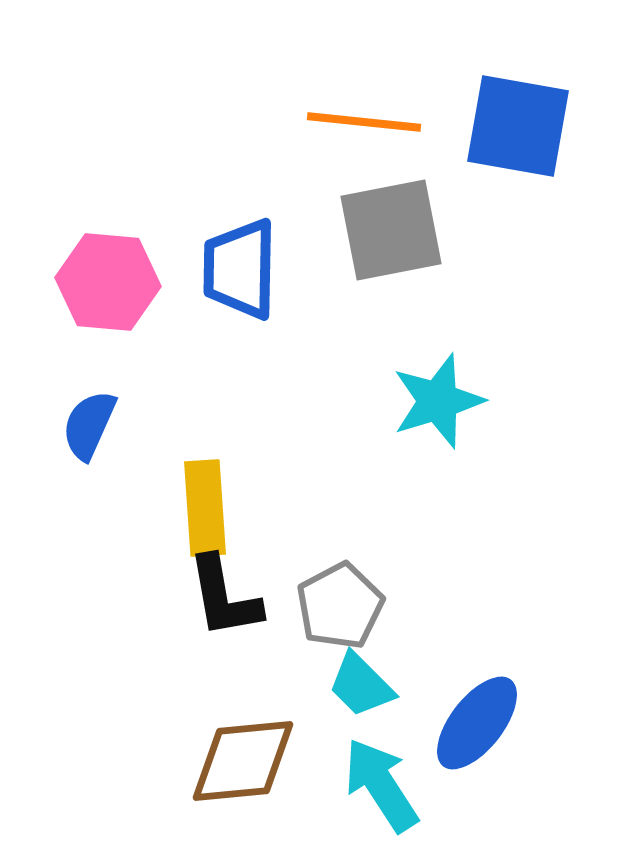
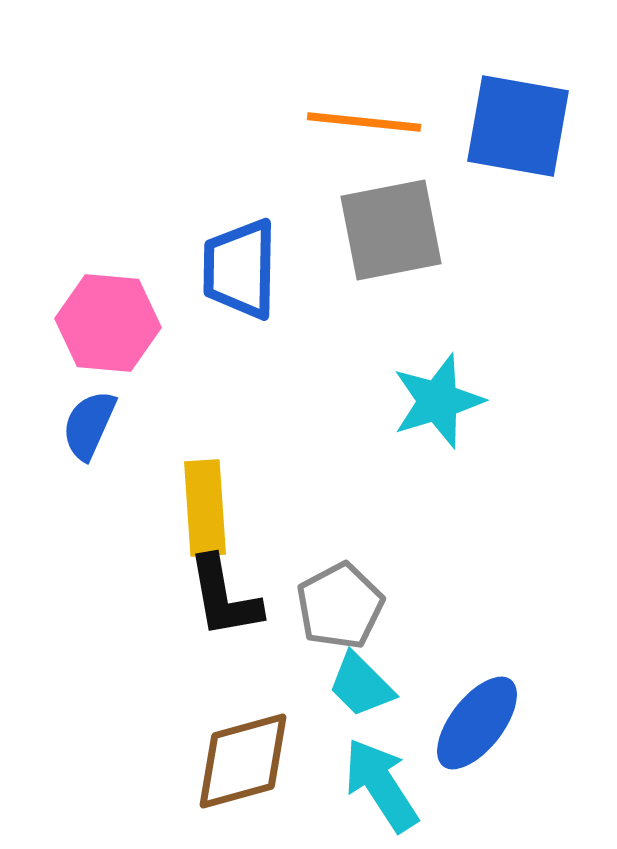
pink hexagon: moved 41 px down
brown diamond: rotated 10 degrees counterclockwise
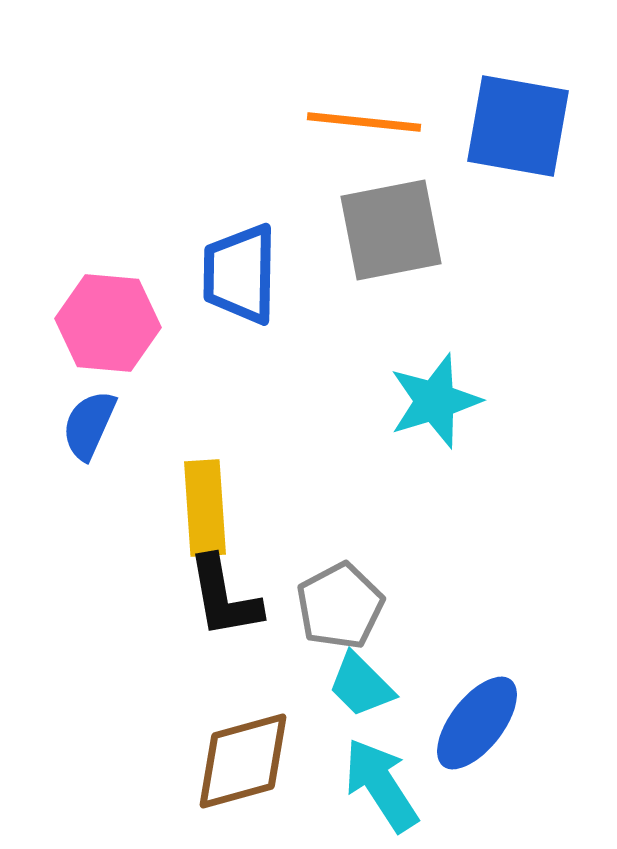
blue trapezoid: moved 5 px down
cyan star: moved 3 px left
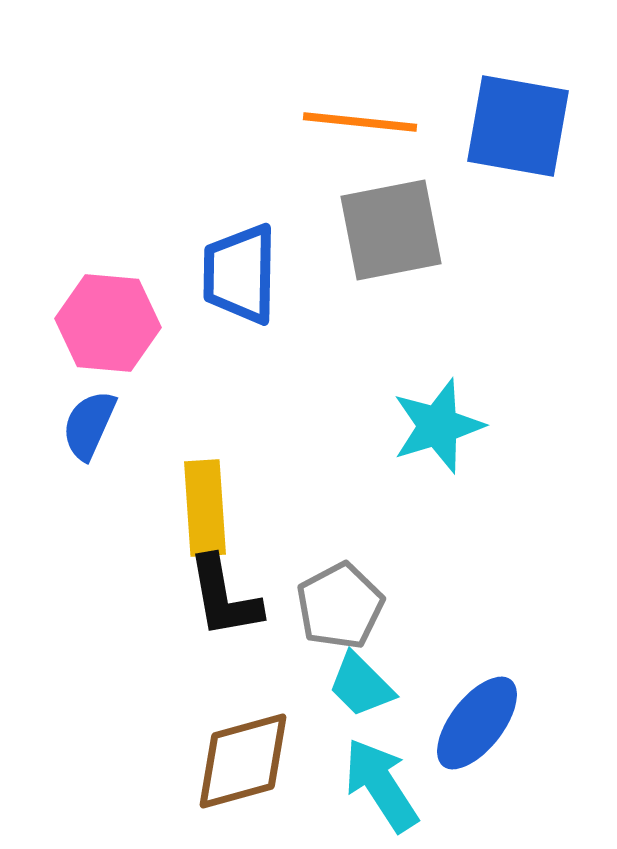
orange line: moved 4 px left
cyan star: moved 3 px right, 25 px down
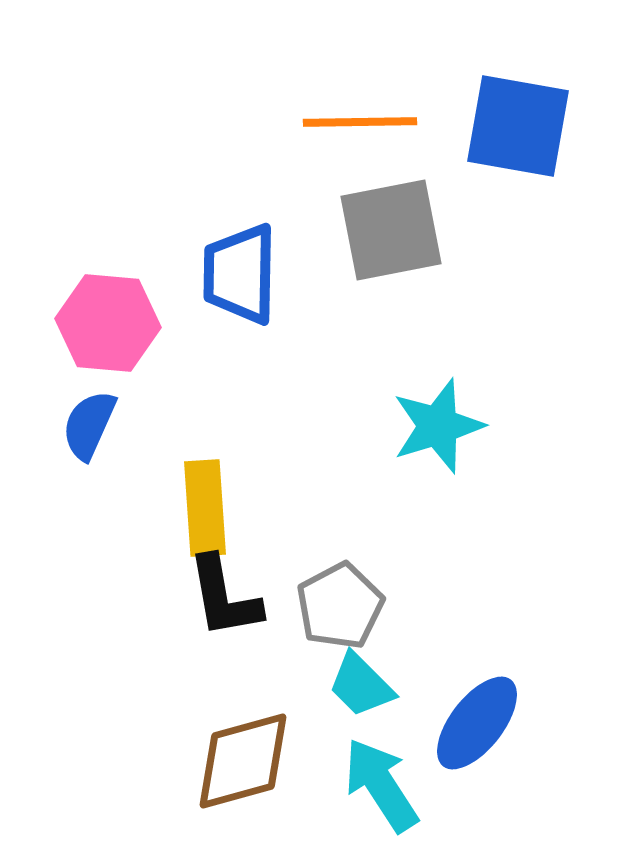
orange line: rotated 7 degrees counterclockwise
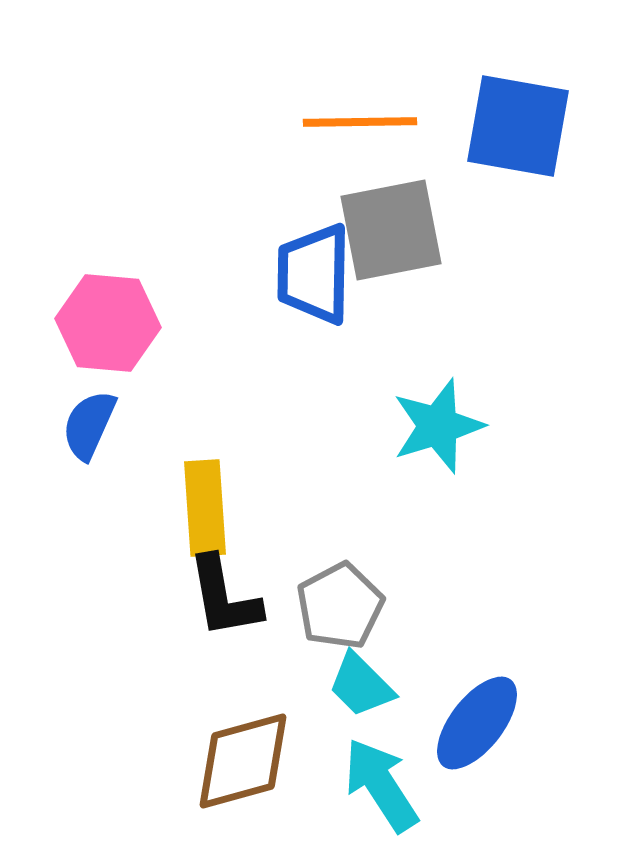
blue trapezoid: moved 74 px right
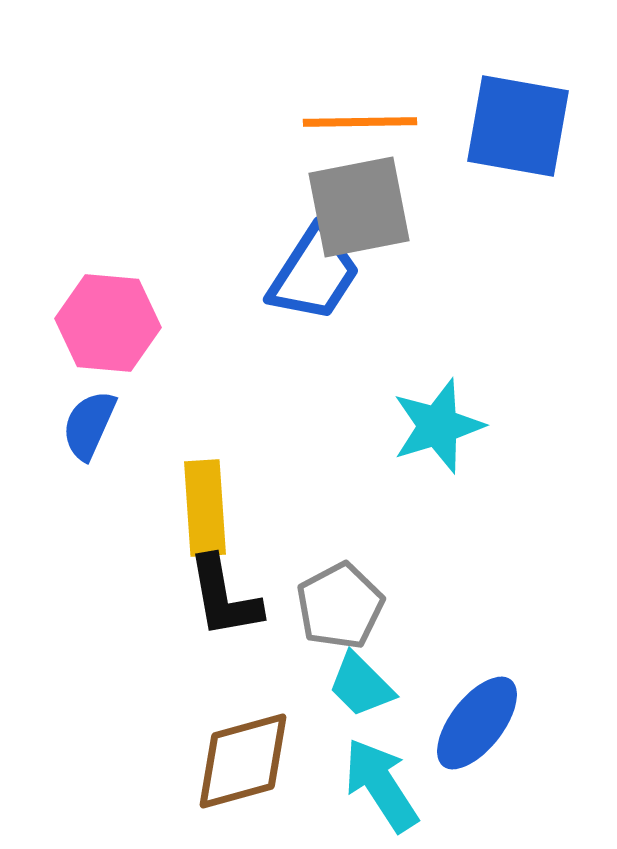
gray square: moved 32 px left, 23 px up
blue trapezoid: rotated 148 degrees counterclockwise
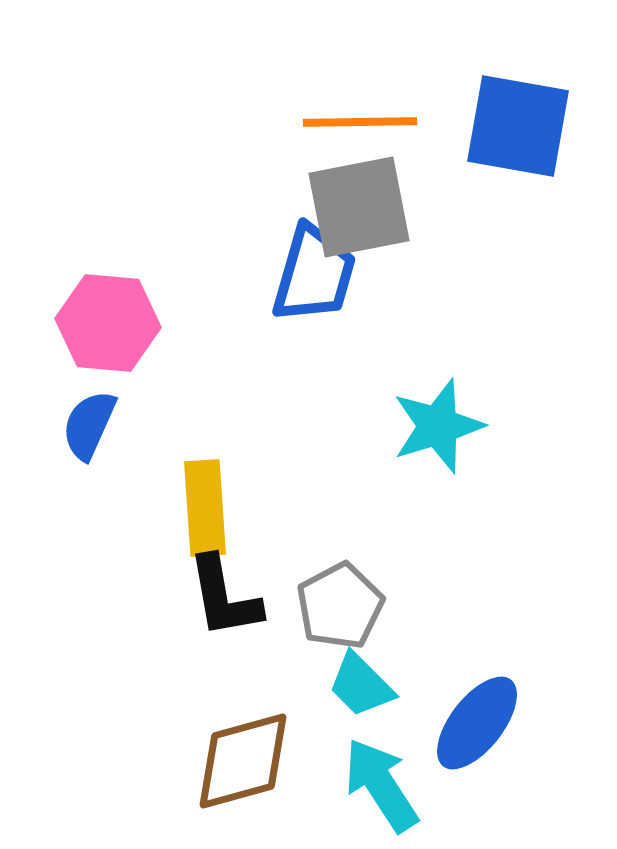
blue trapezoid: rotated 17 degrees counterclockwise
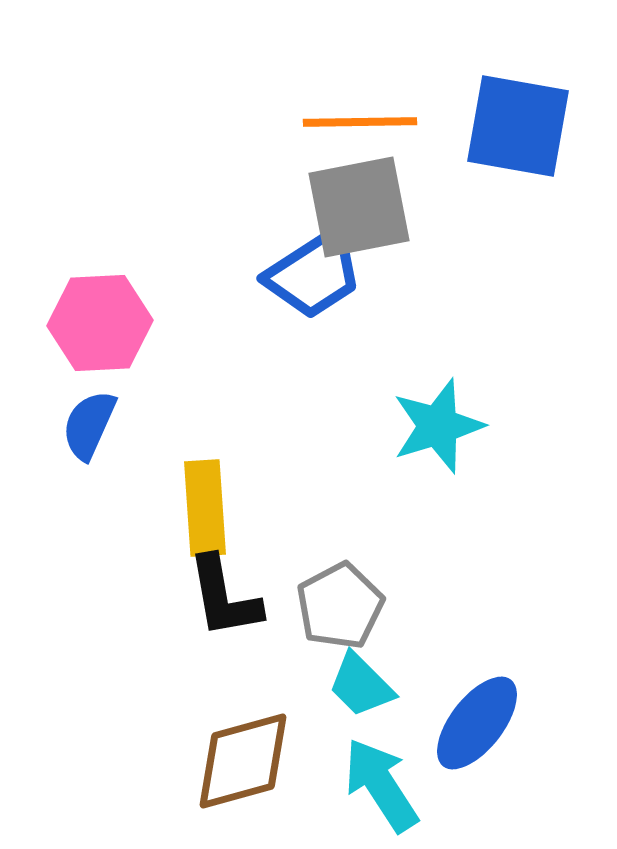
blue trapezoid: rotated 41 degrees clockwise
pink hexagon: moved 8 px left; rotated 8 degrees counterclockwise
